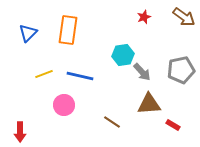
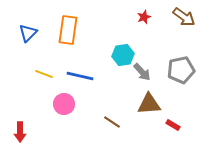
yellow line: rotated 42 degrees clockwise
pink circle: moved 1 px up
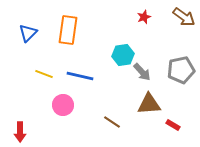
pink circle: moved 1 px left, 1 px down
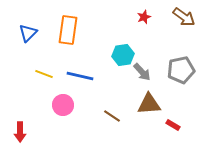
brown line: moved 6 px up
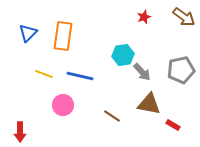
orange rectangle: moved 5 px left, 6 px down
brown triangle: rotated 15 degrees clockwise
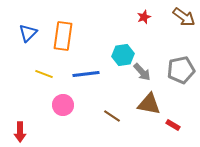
blue line: moved 6 px right, 2 px up; rotated 20 degrees counterclockwise
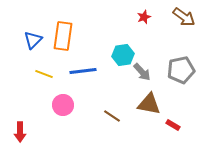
blue triangle: moved 5 px right, 7 px down
blue line: moved 3 px left, 3 px up
